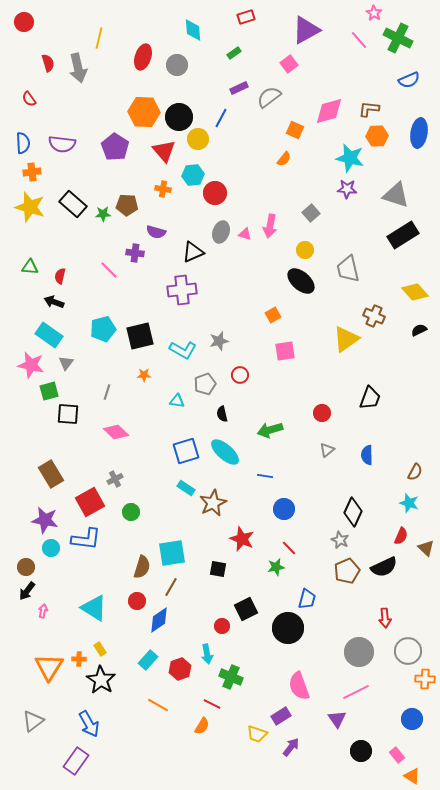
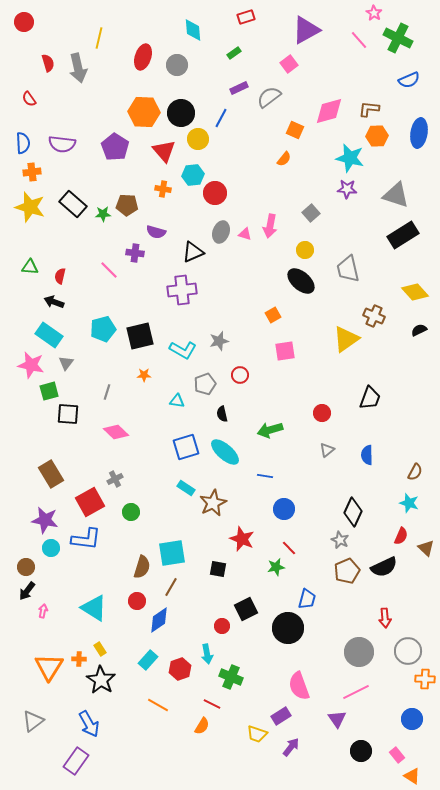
black circle at (179, 117): moved 2 px right, 4 px up
blue square at (186, 451): moved 4 px up
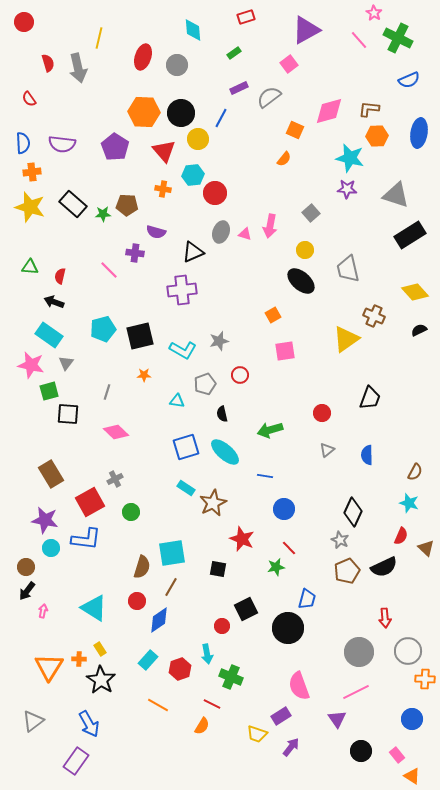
black rectangle at (403, 235): moved 7 px right
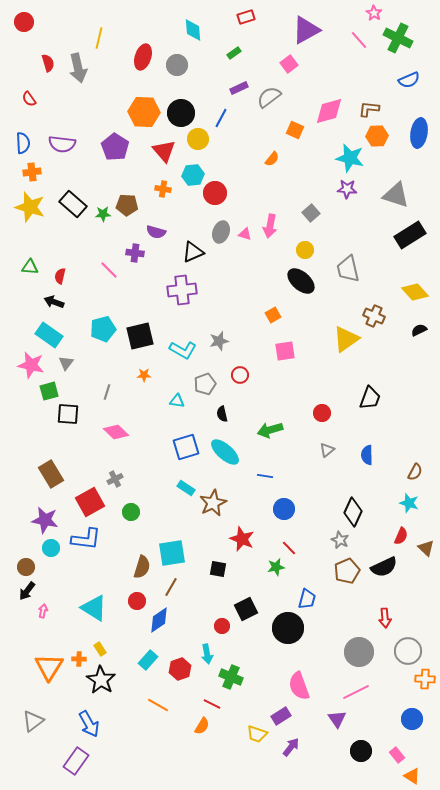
orange semicircle at (284, 159): moved 12 px left
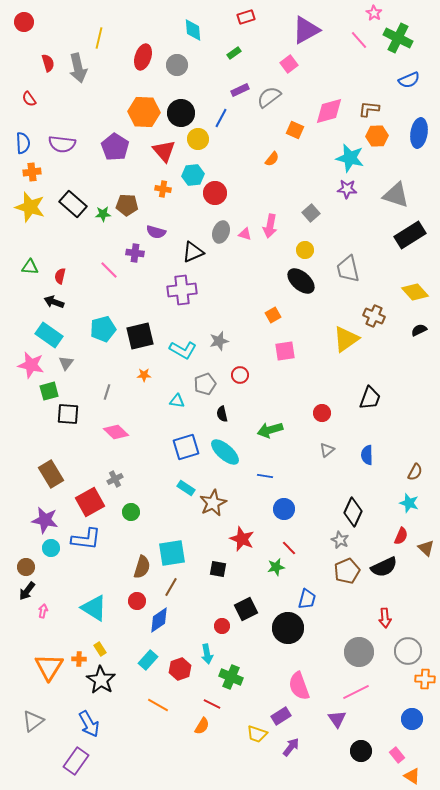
purple rectangle at (239, 88): moved 1 px right, 2 px down
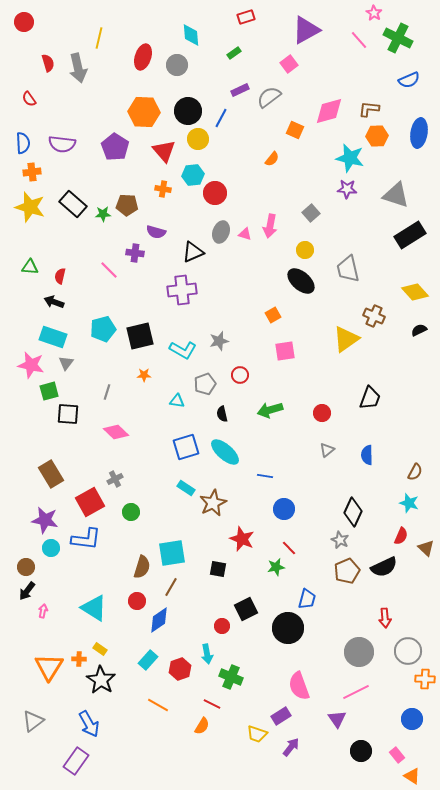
cyan diamond at (193, 30): moved 2 px left, 5 px down
black circle at (181, 113): moved 7 px right, 2 px up
cyan rectangle at (49, 335): moved 4 px right, 2 px down; rotated 16 degrees counterclockwise
green arrow at (270, 430): moved 20 px up
yellow rectangle at (100, 649): rotated 24 degrees counterclockwise
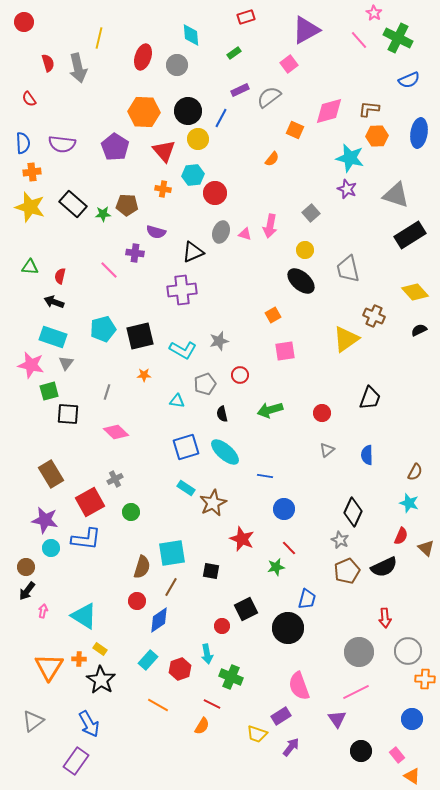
purple star at (347, 189): rotated 18 degrees clockwise
black square at (218, 569): moved 7 px left, 2 px down
cyan triangle at (94, 608): moved 10 px left, 8 px down
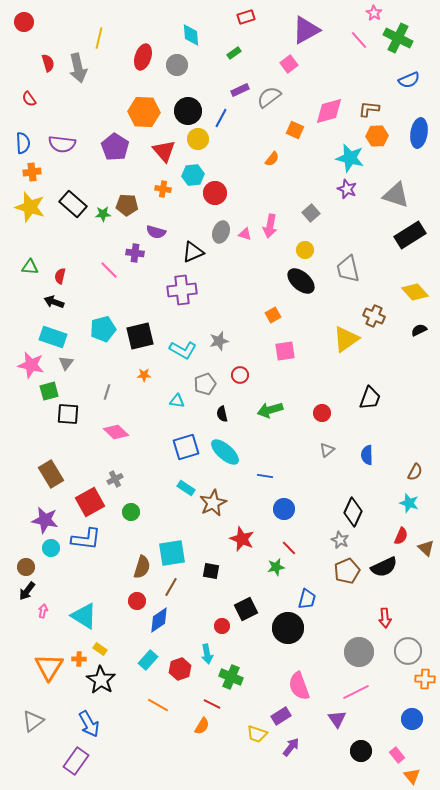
orange triangle at (412, 776): rotated 18 degrees clockwise
